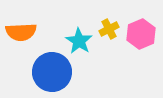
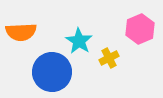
yellow cross: moved 29 px down
pink hexagon: moved 1 px left, 5 px up
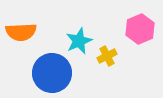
cyan star: rotated 16 degrees clockwise
yellow cross: moved 2 px left, 2 px up
blue circle: moved 1 px down
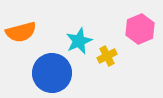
orange semicircle: rotated 12 degrees counterclockwise
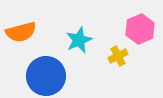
cyan star: moved 1 px up
yellow cross: moved 11 px right
blue circle: moved 6 px left, 3 px down
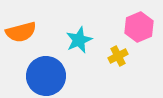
pink hexagon: moved 1 px left, 2 px up
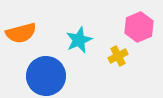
orange semicircle: moved 1 px down
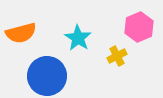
cyan star: moved 1 px left, 2 px up; rotated 16 degrees counterclockwise
yellow cross: moved 1 px left
blue circle: moved 1 px right
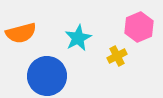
cyan star: rotated 12 degrees clockwise
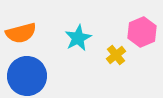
pink hexagon: moved 3 px right, 5 px down
yellow cross: moved 1 px left, 1 px up; rotated 12 degrees counterclockwise
blue circle: moved 20 px left
